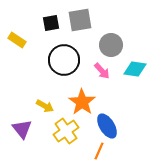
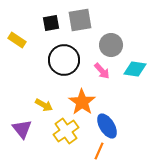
yellow arrow: moved 1 px left, 1 px up
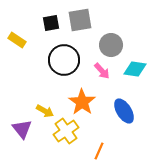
yellow arrow: moved 1 px right, 6 px down
blue ellipse: moved 17 px right, 15 px up
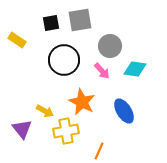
gray circle: moved 1 px left, 1 px down
orange star: rotated 8 degrees counterclockwise
yellow cross: rotated 25 degrees clockwise
